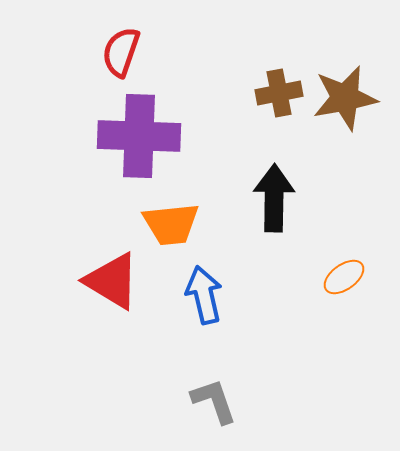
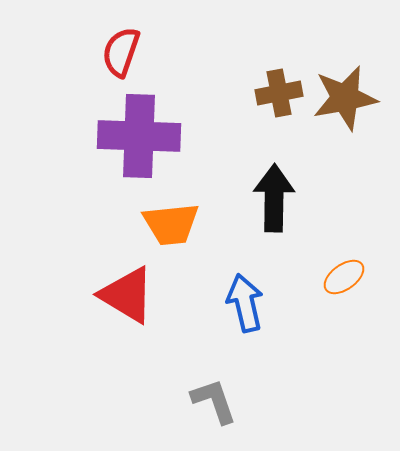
red triangle: moved 15 px right, 14 px down
blue arrow: moved 41 px right, 8 px down
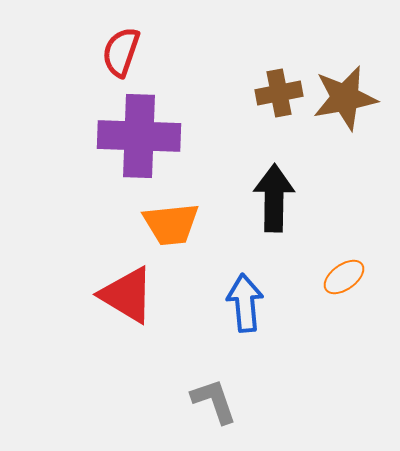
blue arrow: rotated 8 degrees clockwise
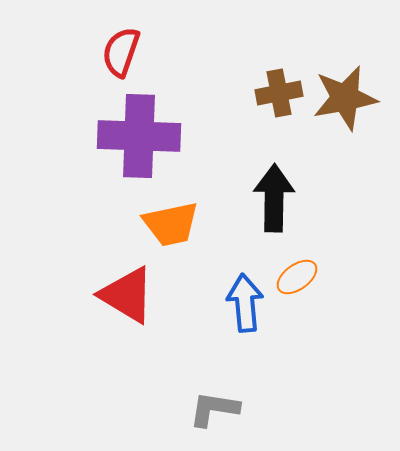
orange trapezoid: rotated 6 degrees counterclockwise
orange ellipse: moved 47 px left
gray L-shape: moved 8 px down; rotated 62 degrees counterclockwise
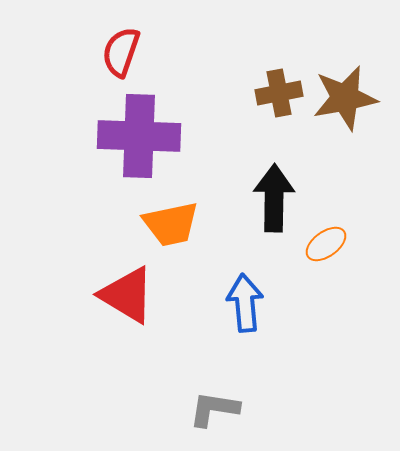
orange ellipse: moved 29 px right, 33 px up
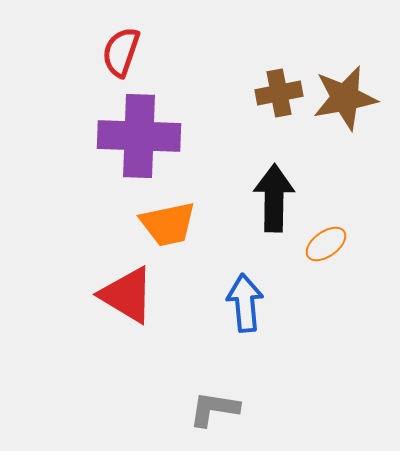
orange trapezoid: moved 3 px left
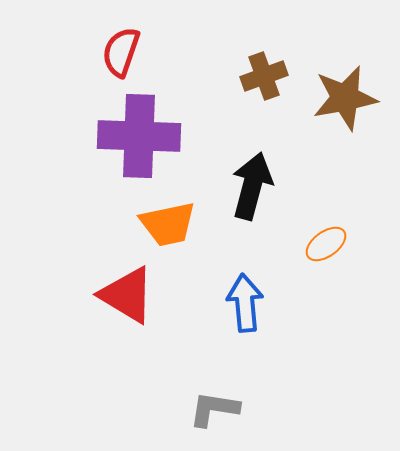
brown cross: moved 15 px left, 17 px up; rotated 9 degrees counterclockwise
black arrow: moved 22 px left, 12 px up; rotated 14 degrees clockwise
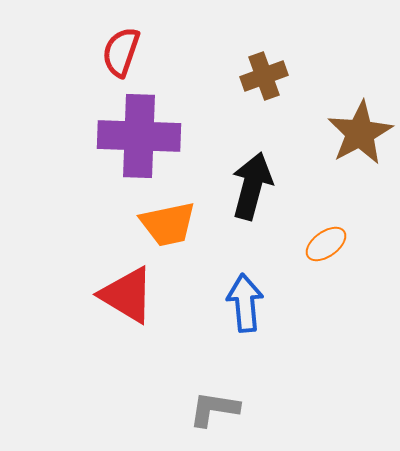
brown star: moved 15 px right, 35 px down; rotated 18 degrees counterclockwise
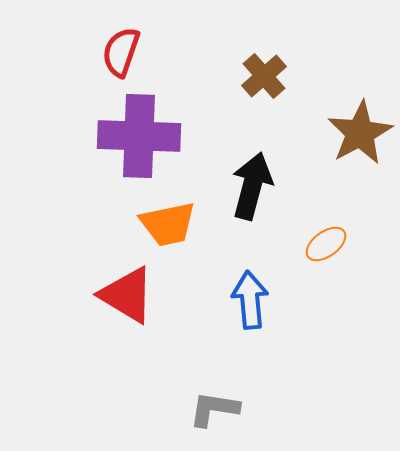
brown cross: rotated 21 degrees counterclockwise
blue arrow: moved 5 px right, 3 px up
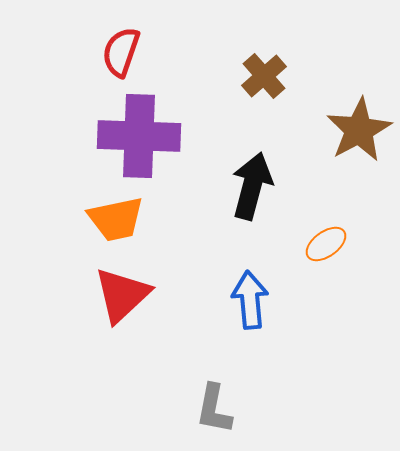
brown star: moved 1 px left, 3 px up
orange trapezoid: moved 52 px left, 5 px up
red triangle: moved 5 px left; rotated 46 degrees clockwise
gray L-shape: rotated 88 degrees counterclockwise
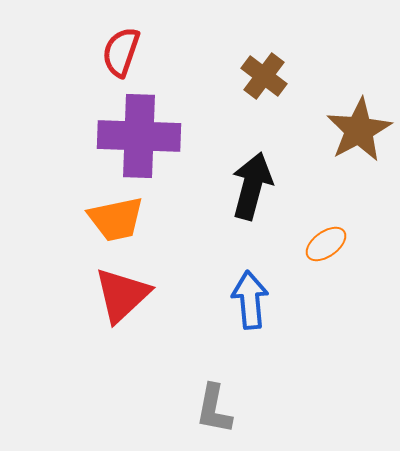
brown cross: rotated 12 degrees counterclockwise
